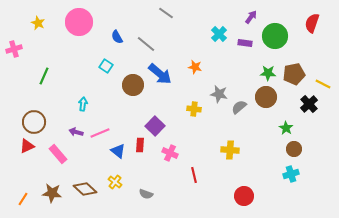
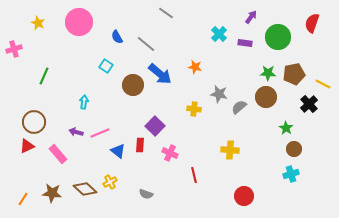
green circle at (275, 36): moved 3 px right, 1 px down
cyan arrow at (83, 104): moved 1 px right, 2 px up
yellow cross at (115, 182): moved 5 px left; rotated 24 degrees clockwise
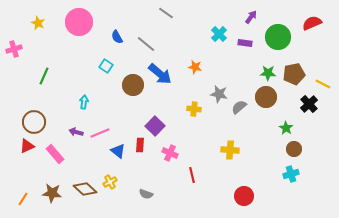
red semicircle at (312, 23): rotated 48 degrees clockwise
pink rectangle at (58, 154): moved 3 px left
red line at (194, 175): moved 2 px left
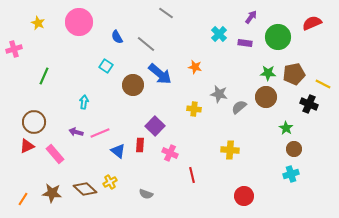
black cross at (309, 104): rotated 24 degrees counterclockwise
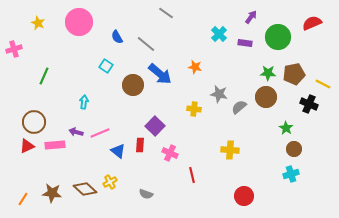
pink rectangle at (55, 154): moved 9 px up; rotated 54 degrees counterclockwise
